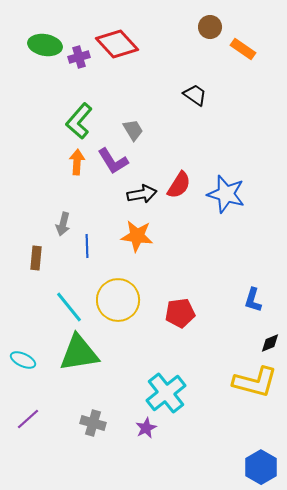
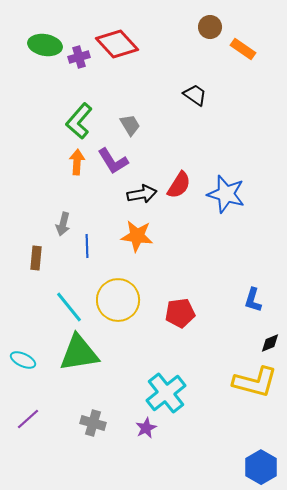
gray trapezoid: moved 3 px left, 5 px up
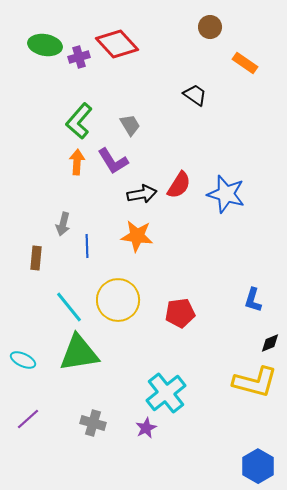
orange rectangle: moved 2 px right, 14 px down
blue hexagon: moved 3 px left, 1 px up
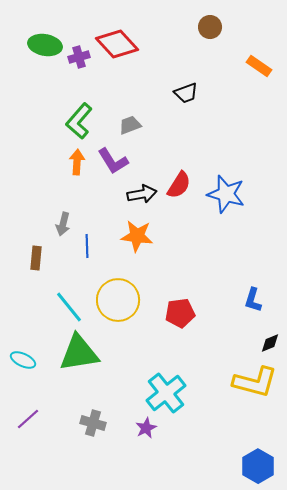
orange rectangle: moved 14 px right, 3 px down
black trapezoid: moved 9 px left, 2 px up; rotated 125 degrees clockwise
gray trapezoid: rotated 80 degrees counterclockwise
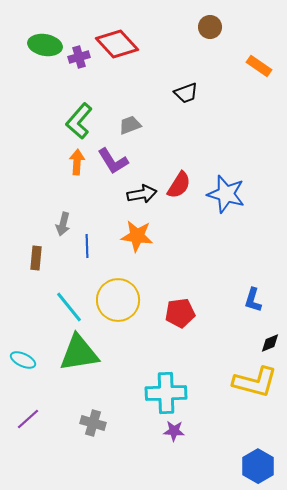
cyan cross: rotated 36 degrees clockwise
purple star: moved 28 px right, 3 px down; rotated 30 degrees clockwise
